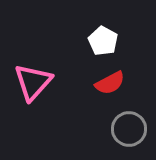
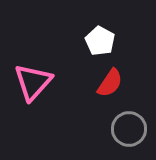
white pentagon: moved 3 px left
red semicircle: rotated 28 degrees counterclockwise
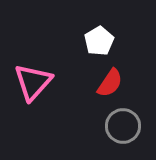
white pentagon: moved 1 px left; rotated 12 degrees clockwise
gray circle: moved 6 px left, 3 px up
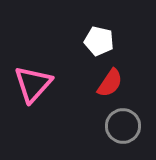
white pentagon: rotated 28 degrees counterclockwise
pink triangle: moved 2 px down
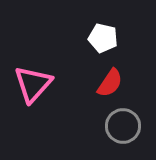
white pentagon: moved 4 px right, 3 px up
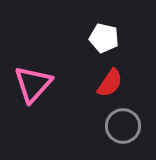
white pentagon: moved 1 px right
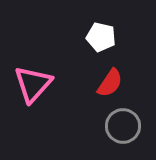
white pentagon: moved 3 px left, 1 px up
